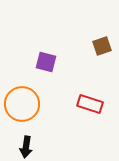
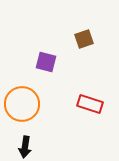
brown square: moved 18 px left, 7 px up
black arrow: moved 1 px left
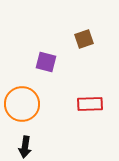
red rectangle: rotated 20 degrees counterclockwise
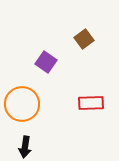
brown square: rotated 18 degrees counterclockwise
purple square: rotated 20 degrees clockwise
red rectangle: moved 1 px right, 1 px up
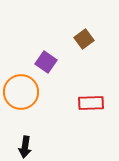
orange circle: moved 1 px left, 12 px up
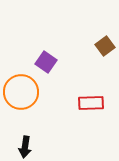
brown square: moved 21 px right, 7 px down
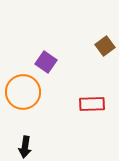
orange circle: moved 2 px right
red rectangle: moved 1 px right, 1 px down
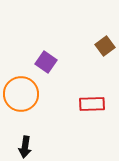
orange circle: moved 2 px left, 2 px down
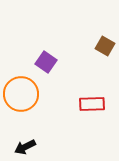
brown square: rotated 24 degrees counterclockwise
black arrow: rotated 55 degrees clockwise
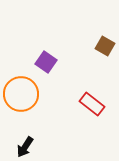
red rectangle: rotated 40 degrees clockwise
black arrow: rotated 30 degrees counterclockwise
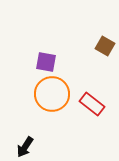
purple square: rotated 25 degrees counterclockwise
orange circle: moved 31 px right
